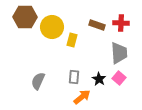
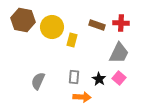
brown hexagon: moved 2 px left, 3 px down; rotated 10 degrees clockwise
gray trapezoid: rotated 30 degrees clockwise
orange arrow: rotated 42 degrees clockwise
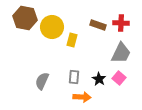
brown hexagon: moved 2 px right, 2 px up
brown rectangle: moved 1 px right
gray trapezoid: moved 2 px right
gray semicircle: moved 4 px right
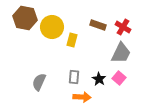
red cross: moved 2 px right, 4 px down; rotated 28 degrees clockwise
gray semicircle: moved 3 px left, 1 px down
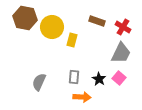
brown rectangle: moved 1 px left, 4 px up
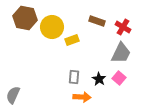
yellow rectangle: rotated 56 degrees clockwise
gray semicircle: moved 26 px left, 13 px down
